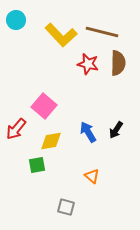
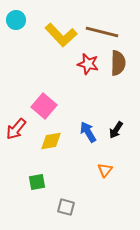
green square: moved 17 px down
orange triangle: moved 13 px right, 6 px up; rotated 28 degrees clockwise
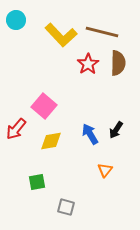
red star: rotated 25 degrees clockwise
blue arrow: moved 2 px right, 2 px down
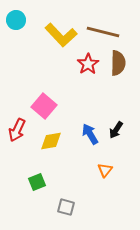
brown line: moved 1 px right
red arrow: moved 1 px right, 1 px down; rotated 15 degrees counterclockwise
green square: rotated 12 degrees counterclockwise
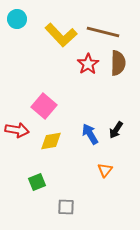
cyan circle: moved 1 px right, 1 px up
red arrow: rotated 105 degrees counterclockwise
gray square: rotated 12 degrees counterclockwise
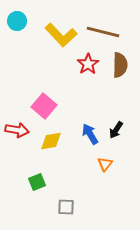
cyan circle: moved 2 px down
brown semicircle: moved 2 px right, 2 px down
orange triangle: moved 6 px up
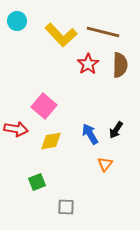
red arrow: moved 1 px left, 1 px up
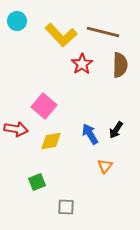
red star: moved 6 px left
orange triangle: moved 2 px down
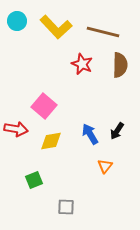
yellow L-shape: moved 5 px left, 8 px up
red star: rotated 15 degrees counterclockwise
black arrow: moved 1 px right, 1 px down
green square: moved 3 px left, 2 px up
